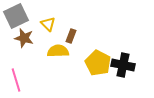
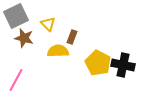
brown rectangle: moved 1 px right, 1 px down
pink line: rotated 45 degrees clockwise
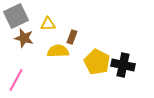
yellow triangle: rotated 49 degrees counterclockwise
yellow pentagon: moved 1 px left, 1 px up
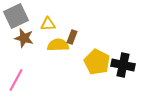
yellow semicircle: moved 6 px up
